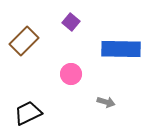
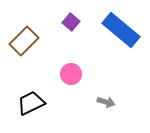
blue rectangle: moved 19 px up; rotated 39 degrees clockwise
black trapezoid: moved 3 px right, 10 px up
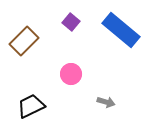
black trapezoid: moved 3 px down
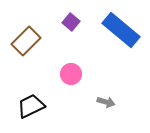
brown rectangle: moved 2 px right
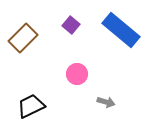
purple square: moved 3 px down
brown rectangle: moved 3 px left, 3 px up
pink circle: moved 6 px right
